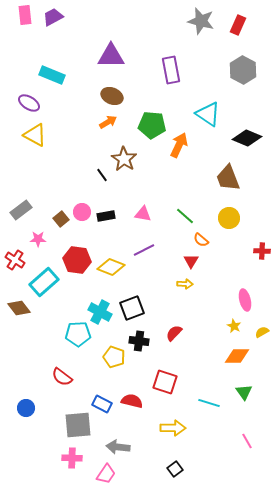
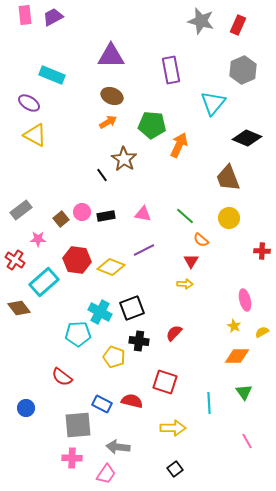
gray hexagon at (243, 70): rotated 8 degrees clockwise
cyan triangle at (208, 114): moved 5 px right, 11 px up; rotated 36 degrees clockwise
cyan line at (209, 403): rotated 70 degrees clockwise
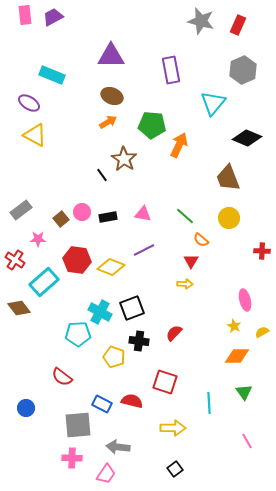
black rectangle at (106, 216): moved 2 px right, 1 px down
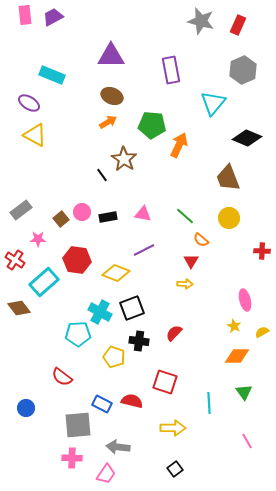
yellow diamond at (111, 267): moved 5 px right, 6 px down
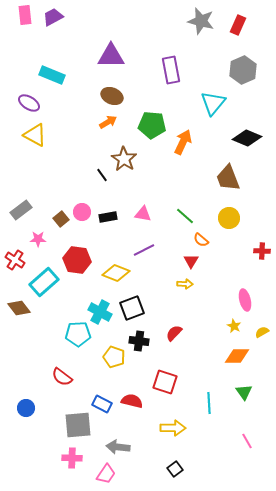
orange arrow at (179, 145): moved 4 px right, 3 px up
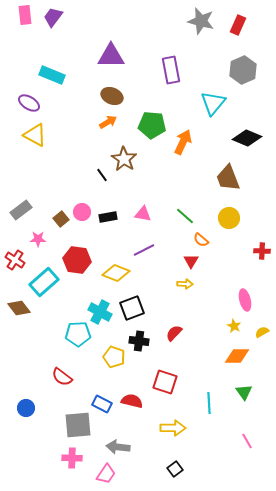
purple trapezoid at (53, 17): rotated 25 degrees counterclockwise
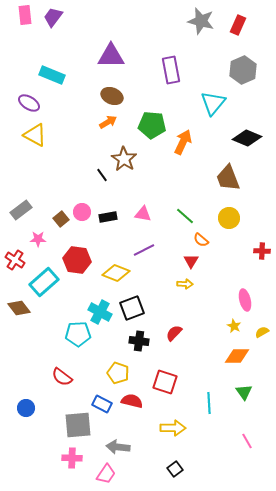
yellow pentagon at (114, 357): moved 4 px right, 16 px down
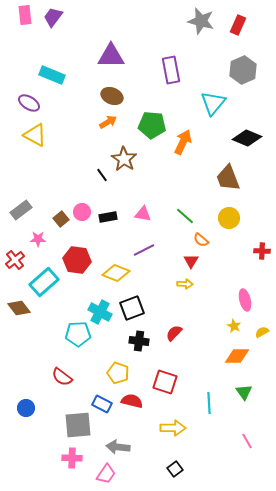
red cross at (15, 260): rotated 18 degrees clockwise
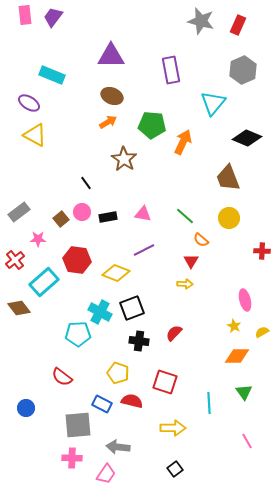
black line at (102, 175): moved 16 px left, 8 px down
gray rectangle at (21, 210): moved 2 px left, 2 px down
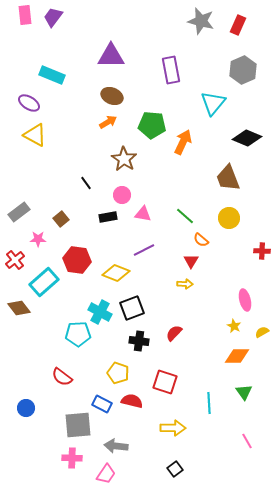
pink circle at (82, 212): moved 40 px right, 17 px up
gray arrow at (118, 447): moved 2 px left, 1 px up
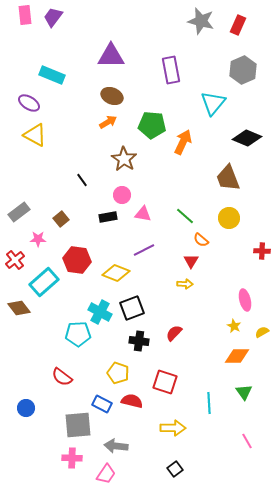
black line at (86, 183): moved 4 px left, 3 px up
